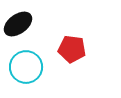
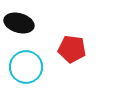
black ellipse: moved 1 px right, 1 px up; rotated 52 degrees clockwise
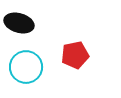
red pentagon: moved 3 px right, 6 px down; rotated 20 degrees counterclockwise
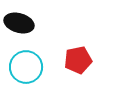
red pentagon: moved 3 px right, 5 px down
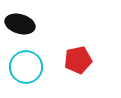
black ellipse: moved 1 px right, 1 px down
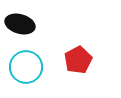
red pentagon: rotated 16 degrees counterclockwise
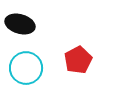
cyan circle: moved 1 px down
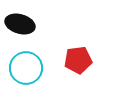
red pentagon: rotated 20 degrees clockwise
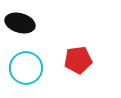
black ellipse: moved 1 px up
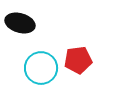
cyan circle: moved 15 px right
